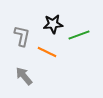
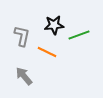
black star: moved 1 px right, 1 px down
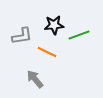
gray L-shape: rotated 70 degrees clockwise
gray arrow: moved 11 px right, 3 px down
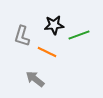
gray L-shape: rotated 115 degrees clockwise
gray arrow: rotated 12 degrees counterclockwise
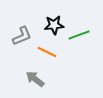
gray L-shape: rotated 130 degrees counterclockwise
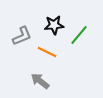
green line: rotated 30 degrees counterclockwise
gray arrow: moved 5 px right, 2 px down
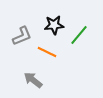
gray arrow: moved 7 px left, 1 px up
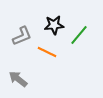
gray arrow: moved 15 px left, 1 px up
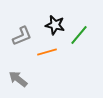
black star: moved 1 px right; rotated 18 degrees clockwise
orange line: rotated 42 degrees counterclockwise
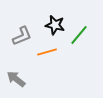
gray arrow: moved 2 px left
